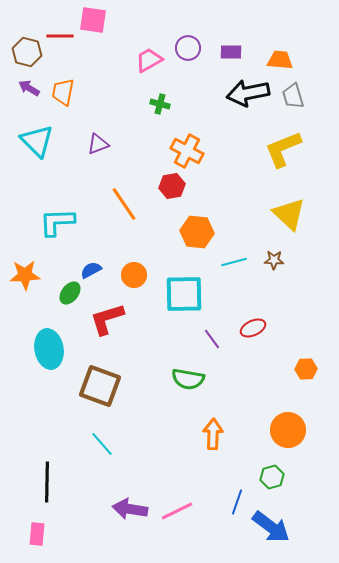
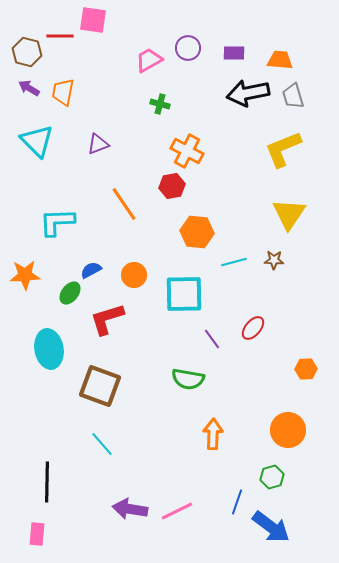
purple rectangle at (231, 52): moved 3 px right, 1 px down
yellow triangle at (289, 214): rotated 21 degrees clockwise
red ellipse at (253, 328): rotated 25 degrees counterclockwise
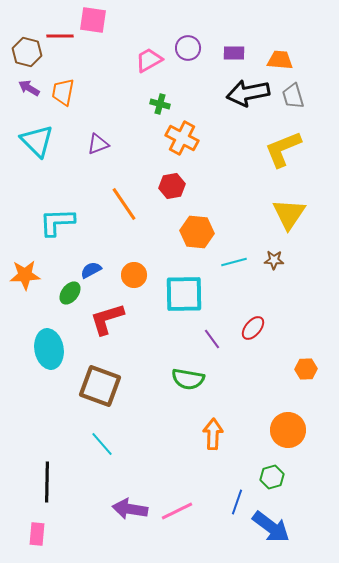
orange cross at (187, 151): moved 5 px left, 13 px up
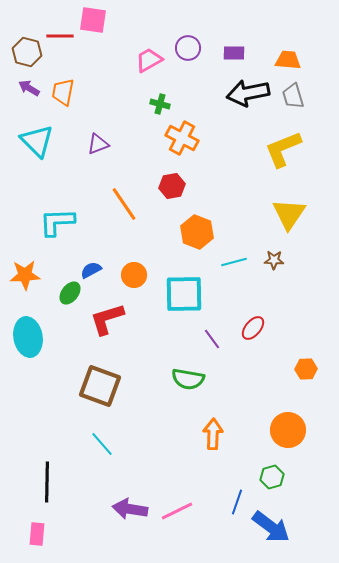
orange trapezoid at (280, 60): moved 8 px right
orange hexagon at (197, 232): rotated 16 degrees clockwise
cyan ellipse at (49, 349): moved 21 px left, 12 px up
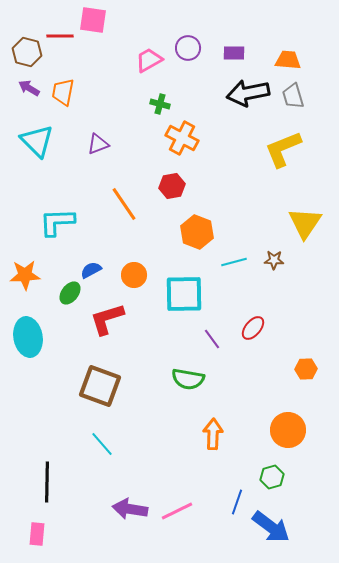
yellow triangle at (289, 214): moved 16 px right, 9 px down
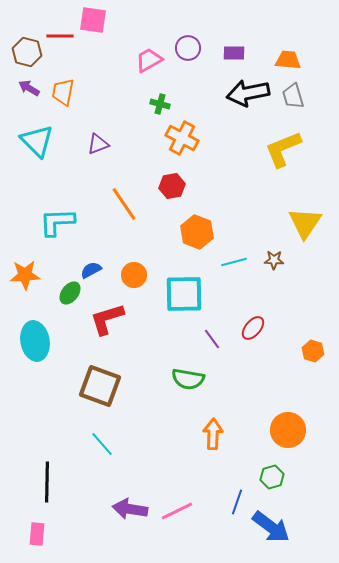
cyan ellipse at (28, 337): moved 7 px right, 4 px down
orange hexagon at (306, 369): moved 7 px right, 18 px up; rotated 20 degrees clockwise
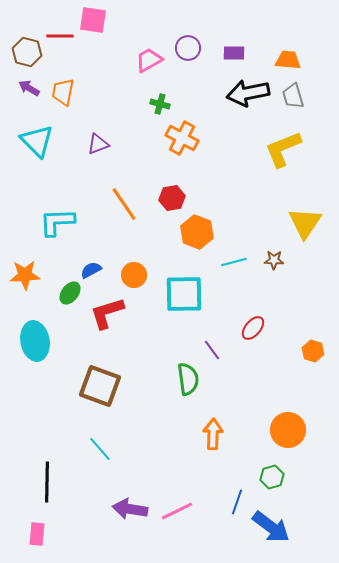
red hexagon at (172, 186): moved 12 px down
red L-shape at (107, 319): moved 6 px up
purple line at (212, 339): moved 11 px down
green semicircle at (188, 379): rotated 108 degrees counterclockwise
cyan line at (102, 444): moved 2 px left, 5 px down
